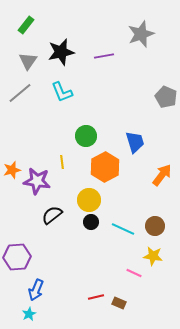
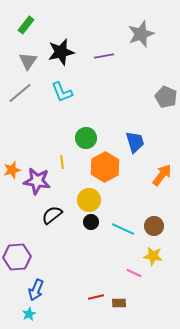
green circle: moved 2 px down
brown circle: moved 1 px left
brown rectangle: rotated 24 degrees counterclockwise
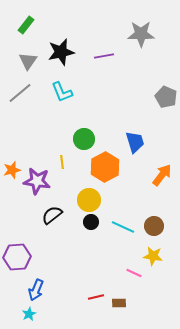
gray star: rotated 20 degrees clockwise
green circle: moved 2 px left, 1 px down
cyan line: moved 2 px up
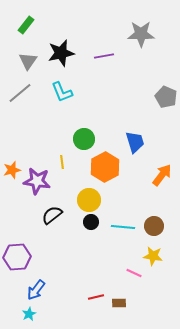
black star: moved 1 px down
cyan line: rotated 20 degrees counterclockwise
blue arrow: rotated 15 degrees clockwise
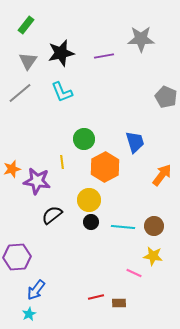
gray star: moved 5 px down
orange star: moved 1 px up
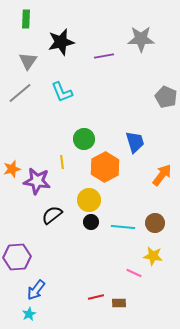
green rectangle: moved 6 px up; rotated 36 degrees counterclockwise
black star: moved 11 px up
brown circle: moved 1 px right, 3 px up
